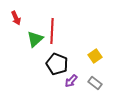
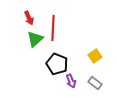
red arrow: moved 13 px right
red line: moved 1 px right, 3 px up
purple arrow: rotated 64 degrees counterclockwise
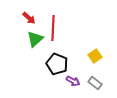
red arrow: rotated 24 degrees counterclockwise
purple arrow: moved 2 px right; rotated 40 degrees counterclockwise
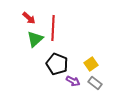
yellow square: moved 4 px left, 8 px down
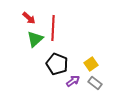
purple arrow: rotated 64 degrees counterclockwise
